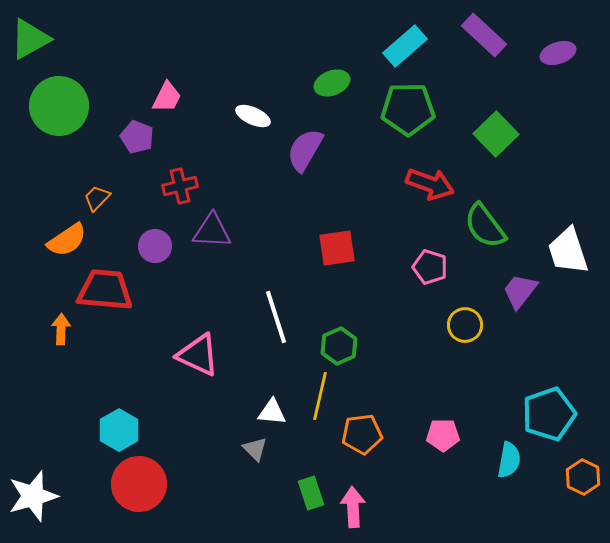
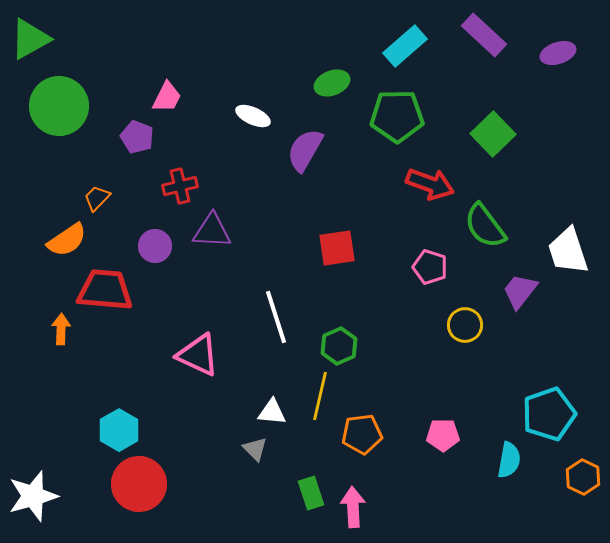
green pentagon at (408, 109): moved 11 px left, 7 px down
green square at (496, 134): moved 3 px left
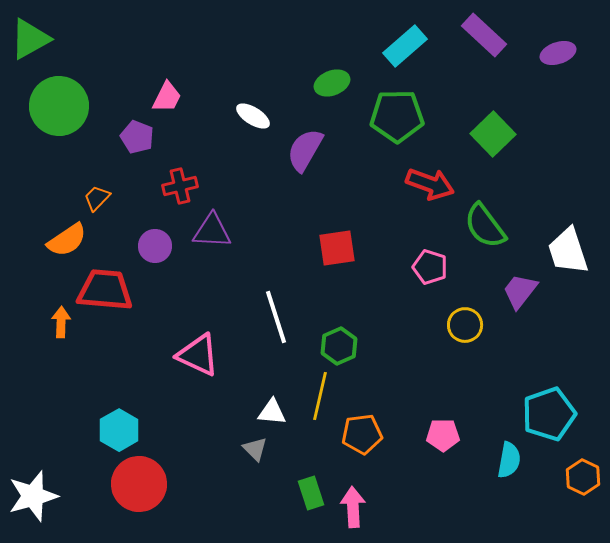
white ellipse at (253, 116): rotated 8 degrees clockwise
orange arrow at (61, 329): moved 7 px up
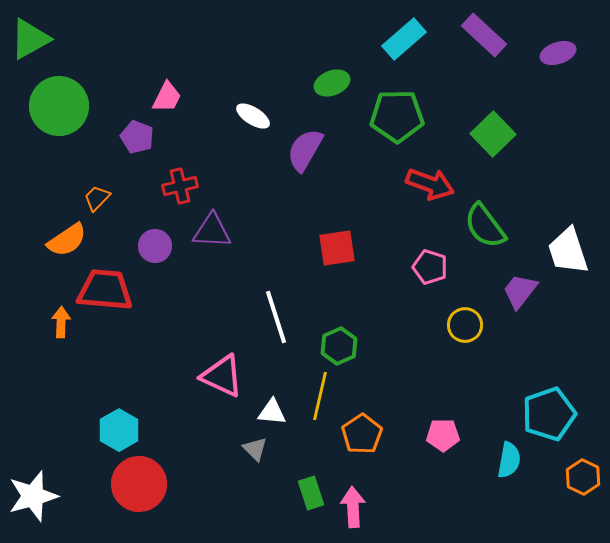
cyan rectangle at (405, 46): moved 1 px left, 7 px up
pink triangle at (198, 355): moved 24 px right, 21 px down
orange pentagon at (362, 434): rotated 27 degrees counterclockwise
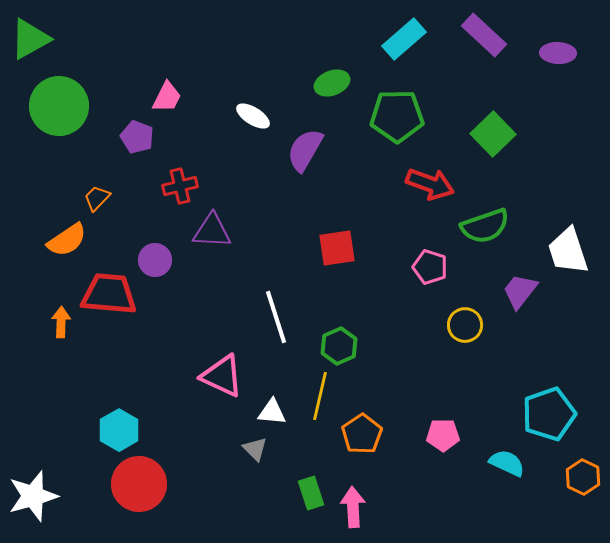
purple ellipse at (558, 53): rotated 20 degrees clockwise
green semicircle at (485, 226): rotated 72 degrees counterclockwise
purple circle at (155, 246): moved 14 px down
red trapezoid at (105, 290): moved 4 px right, 4 px down
cyan semicircle at (509, 460): moved 2 px left, 3 px down; rotated 75 degrees counterclockwise
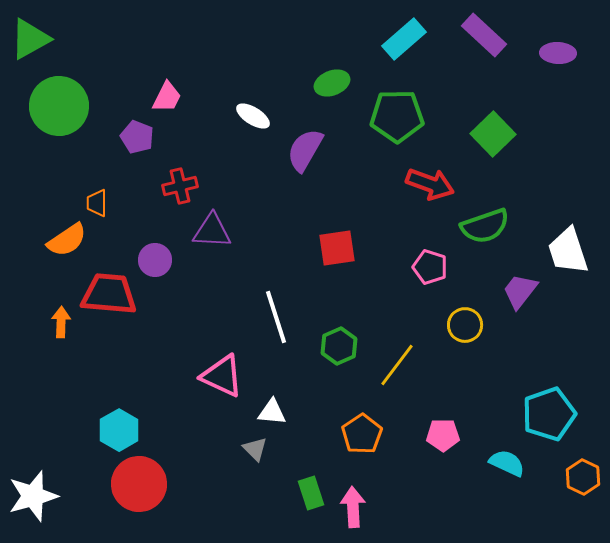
orange trapezoid at (97, 198): moved 5 px down; rotated 44 degrees counterclockwise
yellow line at (320, 396): moved 77 px right, 31 px up; rotated 24 degrees clockwise
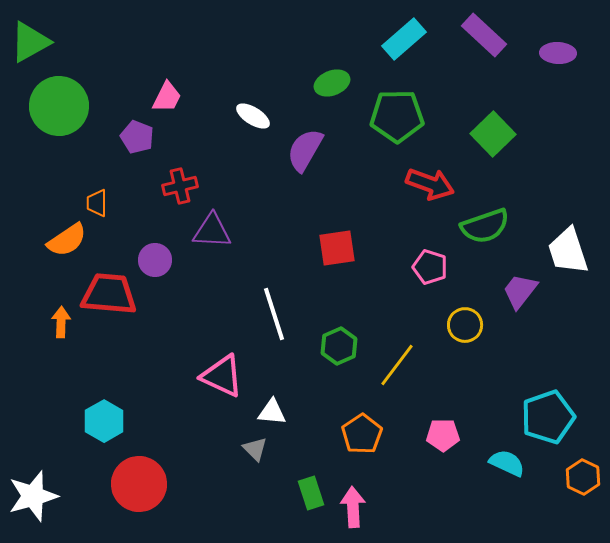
green triangle at (30, 39): moved 3 px down
white line at (276, 317): moved 2 px left, 3 px up
cyan pentagon at (549, 414): moved 1 px left, 3 px down
cyan hexagon at (119, 430): moved 15 px left, 9 px up
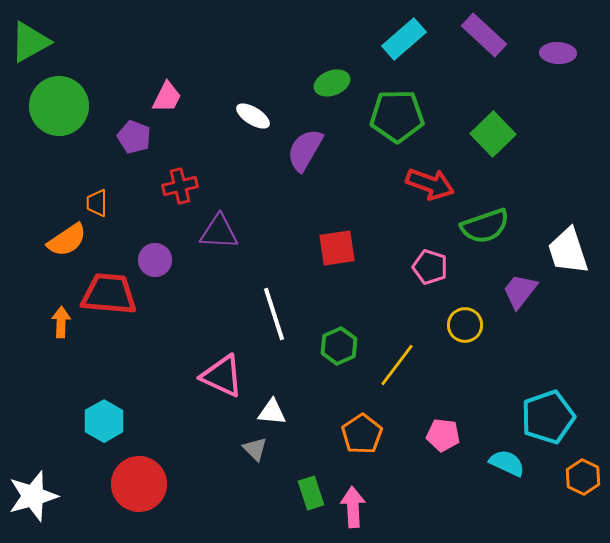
purple pentagon at (137, 137): moved 3 px left
purple triangle at (212, 231): moved 7 px right, 1 px down
pink pentagon at (443, 435): rotated 8 degrees clockwise
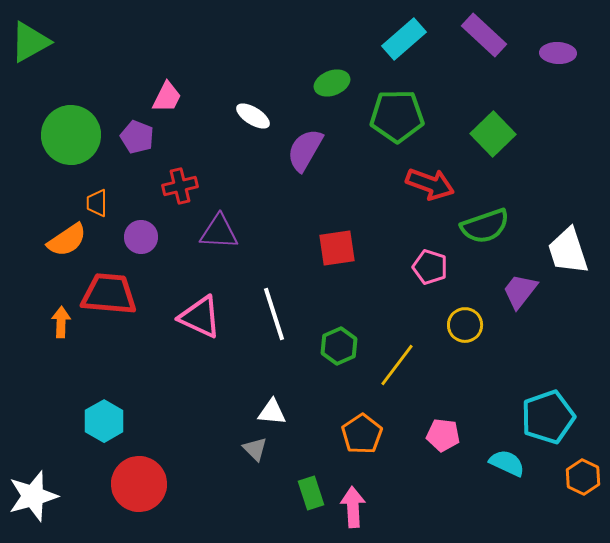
green circle at (59, 106): moved 12 px right, 29 px down
purple pentagon at (134, 137): moved 3 px right
purple circle at (155, 260): moved 14 px left, 23 px up
pink triangle at (222, 376): moved 22 px left, 59 px up
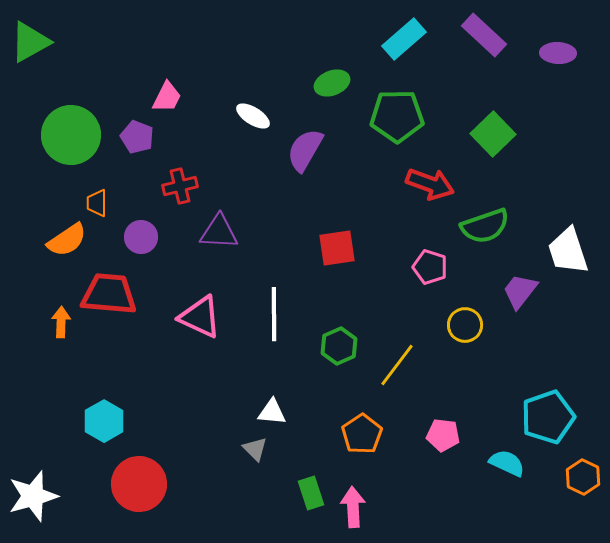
white line at (274, 314): rotated 18 degrees clockwise
